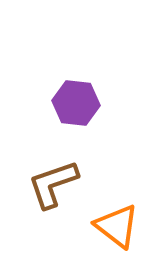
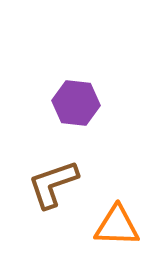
orange triangle: rotated 36 degrees counterclockwise
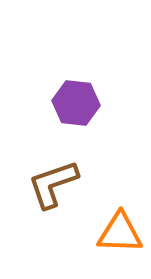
orange triangle: moved 3 px right, 7 px down
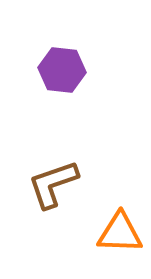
purple hexagon: moved 14 px left, 33 px up
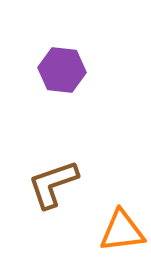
orange triangle: moved 2 px right, 2 px up; rotated 9 degrees counterclockwise
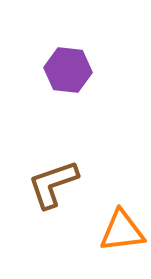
purple hexagon: moved 6 px right
